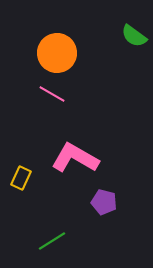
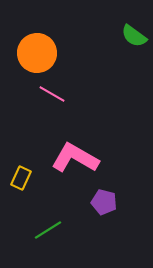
orange circle: moved 20 px left
green line: moved 4 px left, 11 px up
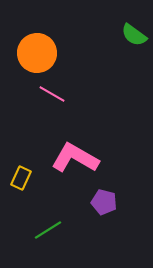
green semicircle: moved 1 px up
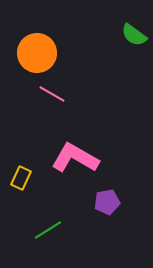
purple pentagon: moved 3 px right; rotated 25 degrees counterclockwise
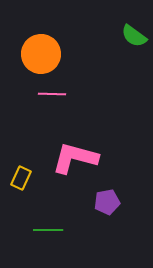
green semicircle: moved 1 px down
orange circle: moved 4 px right, 1 px down
pink line: rotated 28 degrees counterclockwise
pink L-shape: rotated 15 degrees counterclockwise
green line: rotated 32 degrees clockwise
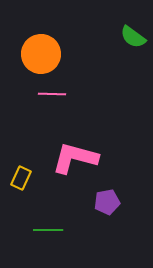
green semicircle: moved 1 px left, 1 px down
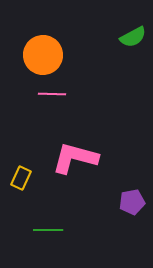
green semicircle: rotated 64 degrees counterclockwise
orange circle: moved 2 px right, 1 px down
purple pentagon: moved 25 px right
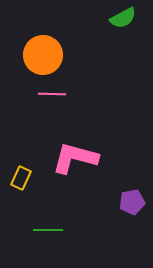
green semicircle: moved 10 px left, 19 px up
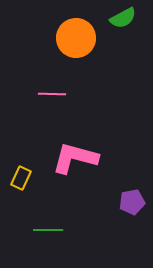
orange circle: moved 33 px right, 17 px up
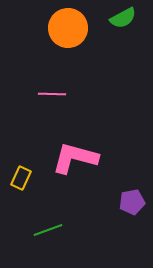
orange circle: moved 8 px left, 10 px up
green line: rotated 20 degrees counterclockwise
